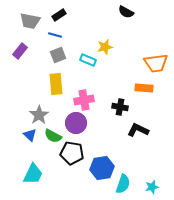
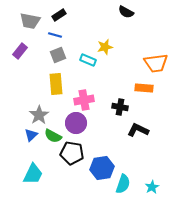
blue triangle: moved 1 px right; rotated 32 degrees clockwise
cyan star: rotated 16 degrees counterclockwise
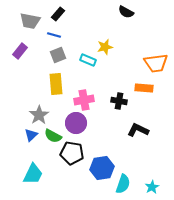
black rectangle: moved 1 px left, 1 px up; rotated 16 degrees counterclockwise
blue line: moved 1 px left
black cross: moved 1 px left, 6 px up
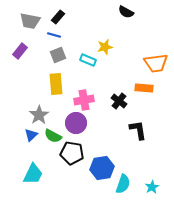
black rectangle: moved 3 px down
black cross: rotated 28 degrees clockwise
black L-shape: rotated 55 degrees clockwise
